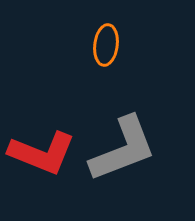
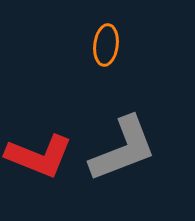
red L-shape: moved 3 px left, 3 px down
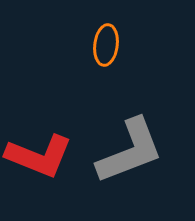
gray L-shape: moved 7 px right, 2 px down
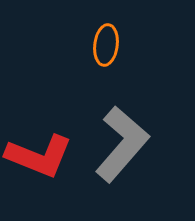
gray L-shape: moved 8 px left, 7 px up; rotated 28 degrees counterclockwise
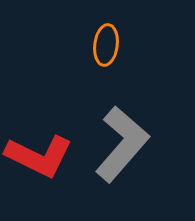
red L-shape: rotated 4 degrees clockwise
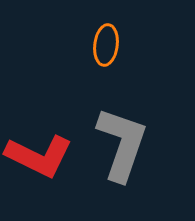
gray L-shape: rotated 22 degrees counterclockwise
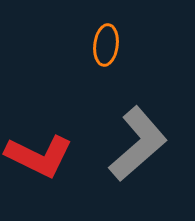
gray L-shape: moved 16 px right; rotated 30 degrees clockwise
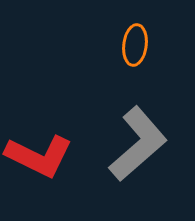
orange ellipse: moved 29 px right
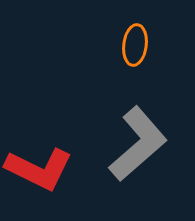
red L-shape: moved 13 px down
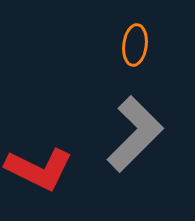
gray L-shape: moved 3 px left, 10 px up; rotated 4 degrees counterclockwise
